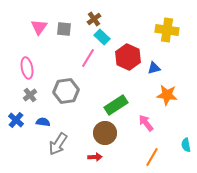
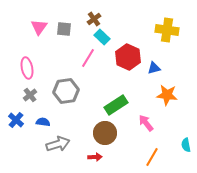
gray arrow: rotated 140 degrees counterclockwise
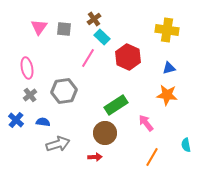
blue triangle: moved 15 px right
gray hexagon: moved 2 px left
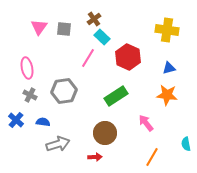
gray cross: rotated 24 degrees counterclockwise
green rectangle: moved 9 px up
cyan semicircle: moved 1 px up
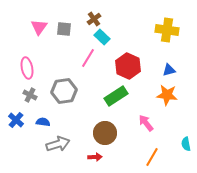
red hexagon: moved 9 px down
blue triangle: moved 2 px down
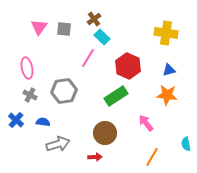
yellow cross: moved 1 px left, 3 px down
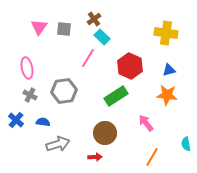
red hexagon: moved 2 px right
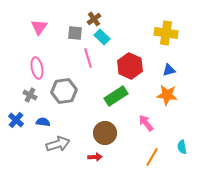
gray square: moved 11 px right, 4 px down
pink line: rotated 48 degrees counterclockwise
pink ellipse: moved 10 px right
cyan semicircle: moved 4 px left, 3 px down
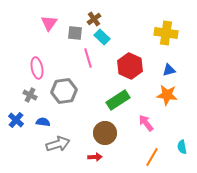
pink triangle: moved 10 px right, 4 px up
green rectangle: moved 2 px right, 4 px down
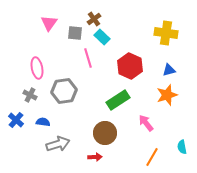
orange star: rotated 25 degrees counterclockwise
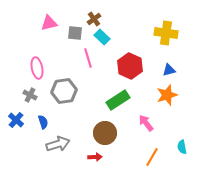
pink triangle: rotated 42 degrees clockwise
blue semicircle: rotated 64 degrees clockwise
